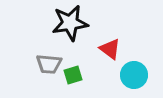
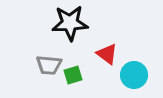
black star: rotated 6 degrees clockwise
red triangle: moved 3 px left, 5 px down
gray trapezoid: moved 1 px down
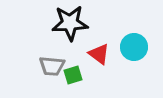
red triangle: moved 8 px left
gray trapezoid: moved 3 px right, 1 px down
cyan circle: moved 28 px up
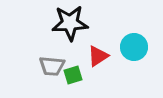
red triangle: moved 1 px left, 2 px down; rotated 50 degrees clockwise
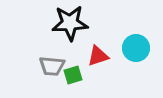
cyan circle: moved 2 px right, 1 px down
red triangle: rotated 15 degrees clockwise
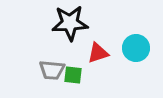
red triangle: moved 3 px up
gray trapezoid: moved 4 px down
green square: rotated 24 degrees clockwise
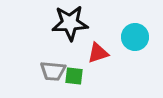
cyan circle: moved 1 px left, 11 px up
gray trapezoid: moved 1 px right, 1 px down
green square: moved 1 px right, 1 px down
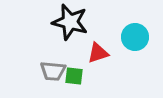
black star: moved 1 px up; rotated 18 degrees clockwise
